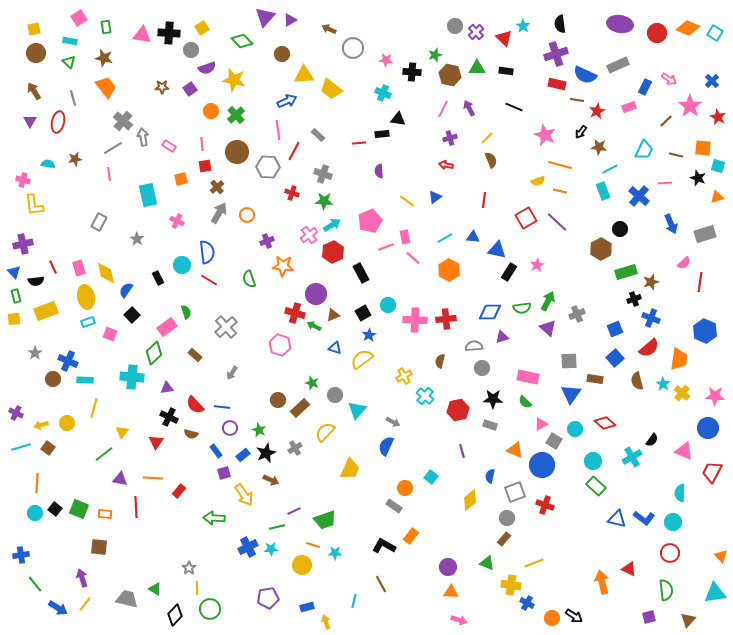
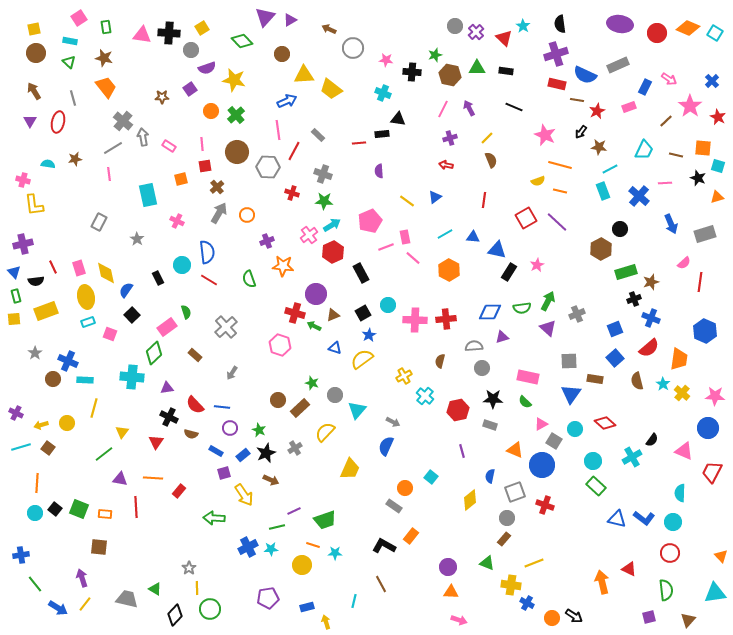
brown star at (162, 87): moved 10 px down
cyan line at (445, 238): moved 4 px up
blue rectangle at (216, 451): rotated 24 degrees counterclockwise
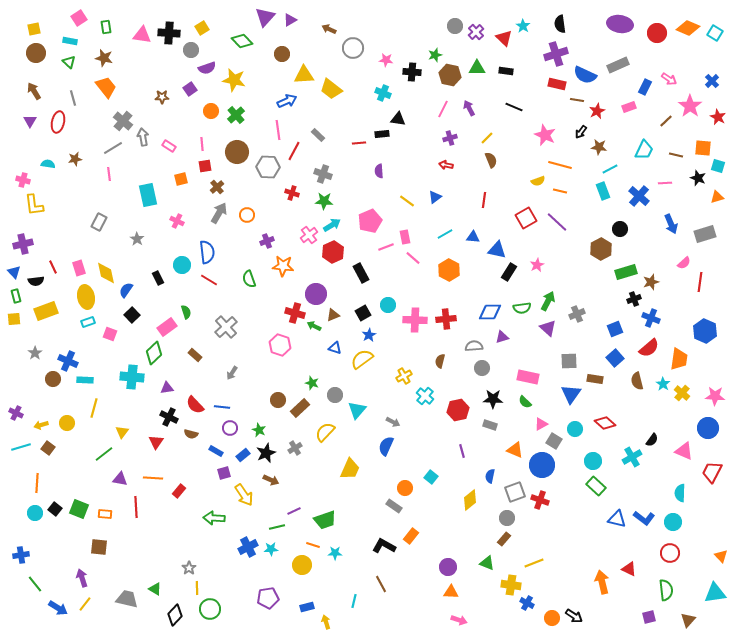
red cross at (545, 505): moved 5 px left, 5 px up
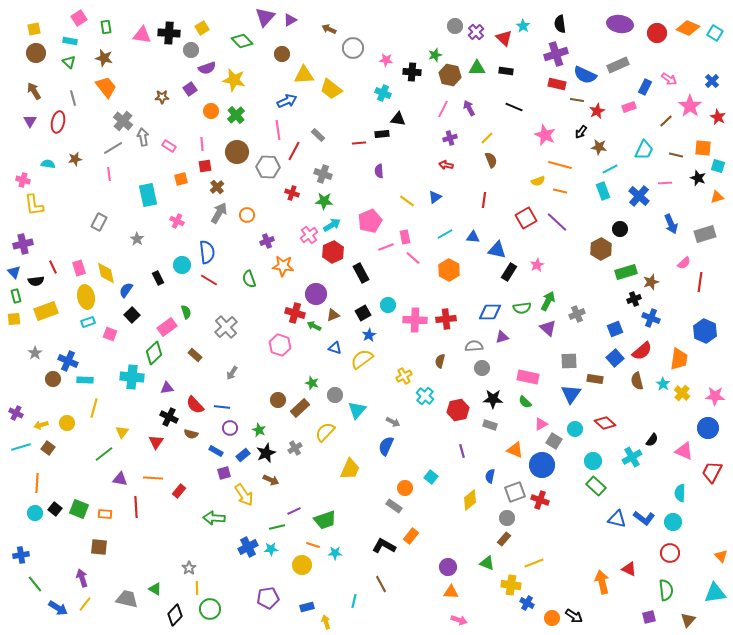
red semicircle at (649, 348): moved 7 px left, 3 px down
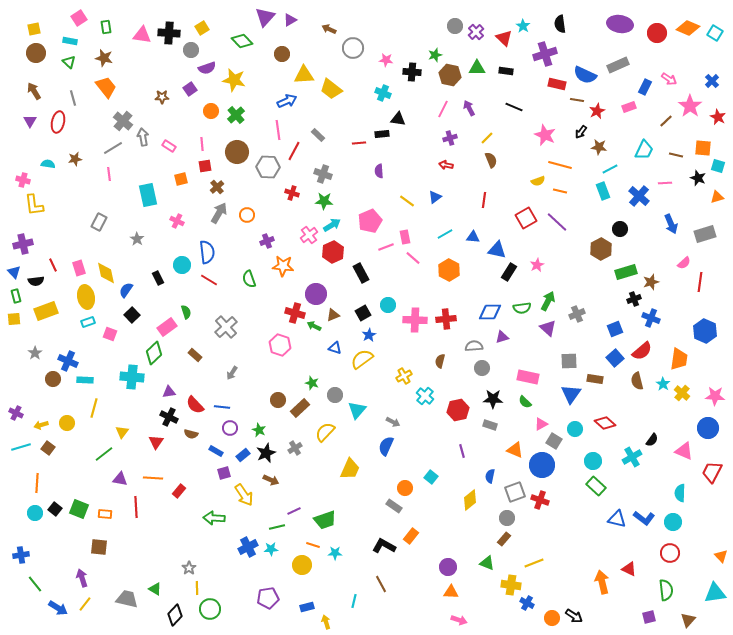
purple cross at (556, 54): moved 11 px left
red line at (53, 267): moved 2 px up
purple triangle at (167, 388): moved 2 px right, 4 px down
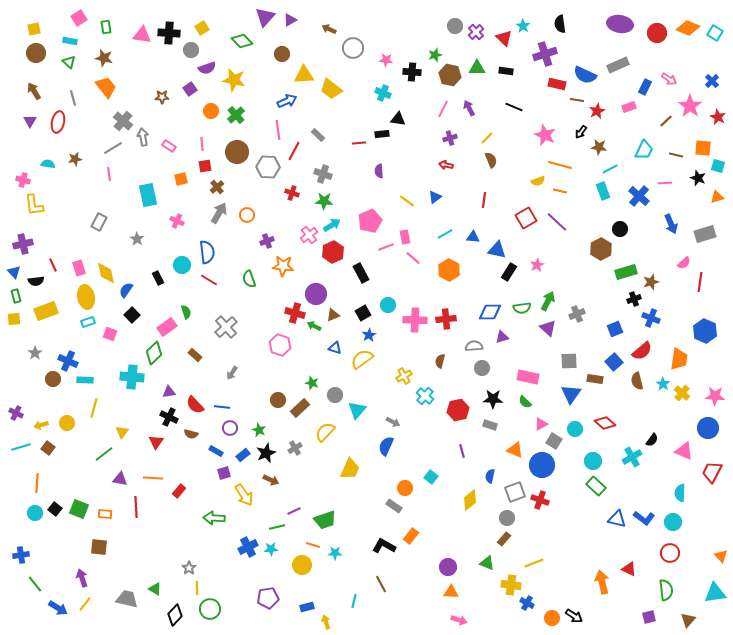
blue square at (615, 358): moved 1 px left, 4 px down
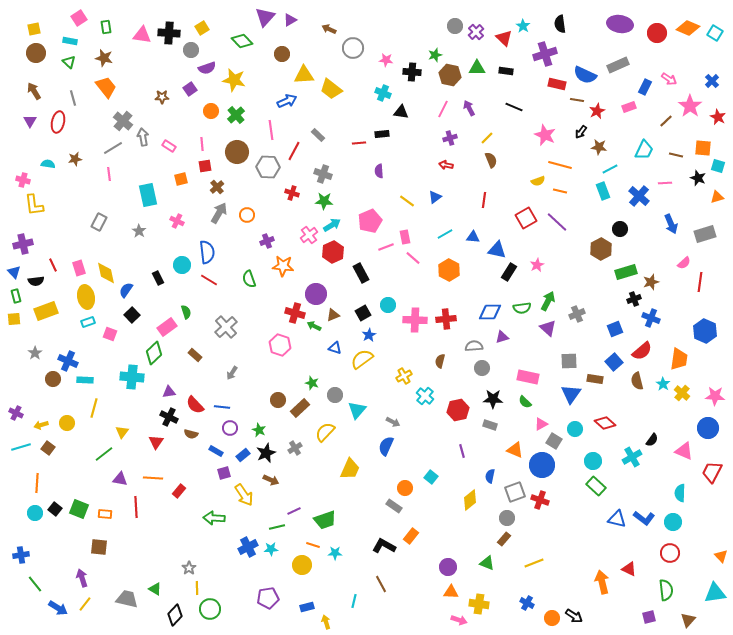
black triangle at (398, 119): moved 3 px right, 7 px up
pink line at (278, 130): moved 7 px left
gray star at (137, 239): moved 2 px right, 8 px up
yellow cross at (511, 585): moved 32 px left, 19 px down
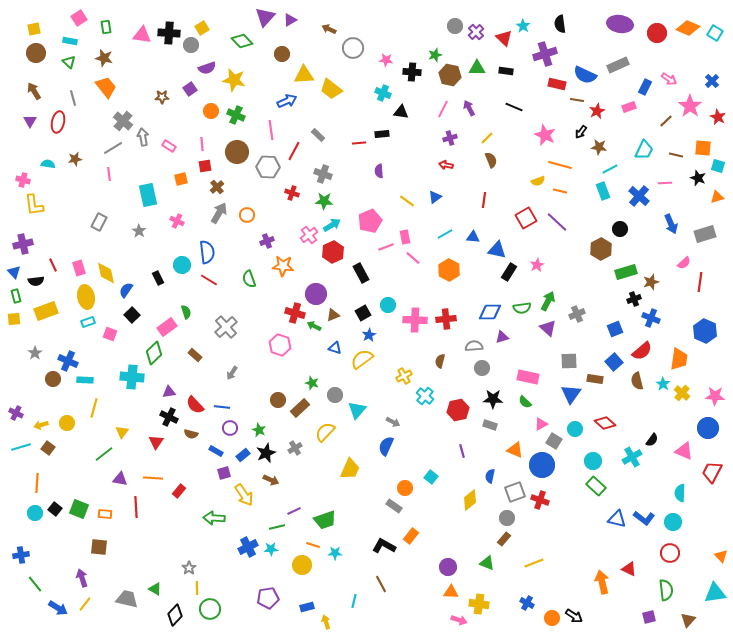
gray circle at (191, 50): moved 5 px up
green cross at (236, 115): rotated 24 degrees counterclockwise
